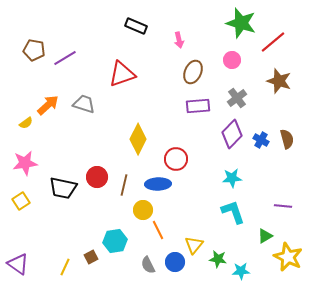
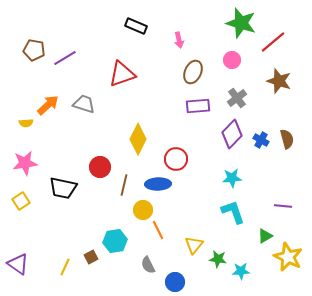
yellow semicircle at (26, 123): rotated 32 degrees clockwise
red circle at (97, 177): moved 3 px right, 10 px up
blue circle at (175, 262): moved 20 px down
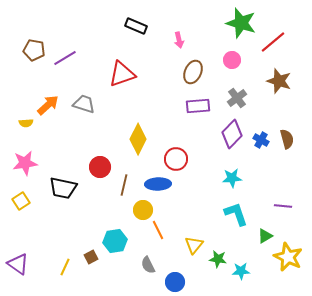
cyan L-shape at (233, 212): moved 3 px right, 2 px down
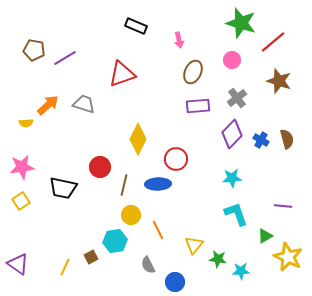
pink star at (25, 163): moved 3 px left, 4 px down
yellow circle at (143, 210): moved 12 px left, 5 px down
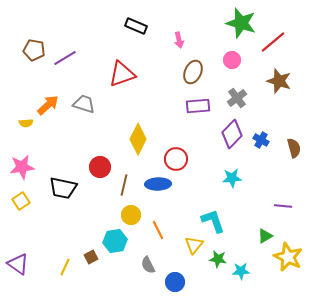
brown semicircle at (287, 139): moved 7 px right, 9 px down
cyan L-shape at (236, 214): moved 23 px left, 7 px down
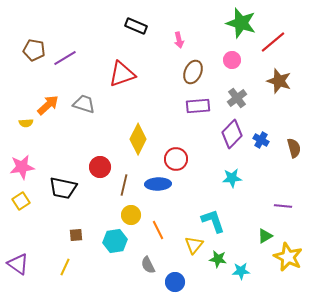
brown square at (91, 257): moved 15 px left, 22 px up; rotated 24 degrees clockwise
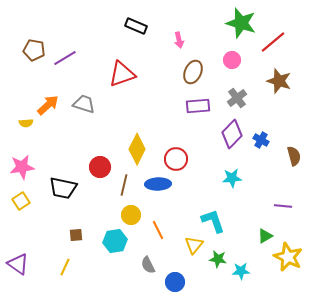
yellow diamond at (138, 139): moved 1 px left, 10 px down
brown semicircle at (294, 148): moved 8 px down
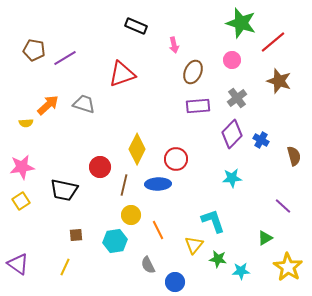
pink arrow at (179, 40): moved 5 px left, 5 px down
black trapezoid at (63, 188): moved 1 px right, 2 px down
purple line at (283, 206): rotated 36 degrees clockwise
green triangle at (265, 236): moved 2 px down
yellow star at (288, 257): moved 10 px down; rotated 8 degrees clockwise
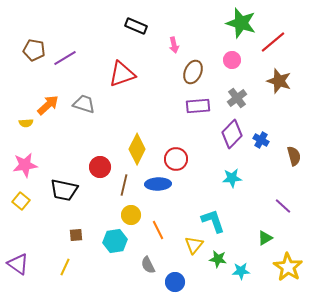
pink star at (22, 167): moved 3 px right, 2 px up
yellow square at (21, 201): rotated 18 degrees counterclockwise
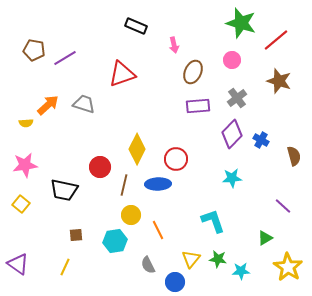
red line at (273, 42): moved 3 px right, 2 px up
yellow square at (21, 201): moved 3 px down
yellow triangle at (194, 245): moved 3 px left, 14 px down
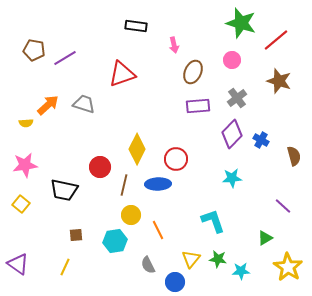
black rectangle at (136, 26): rotated 15 degrees counterclockwise
